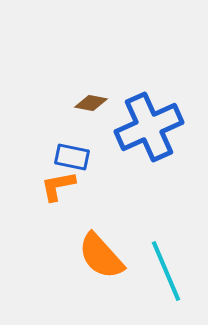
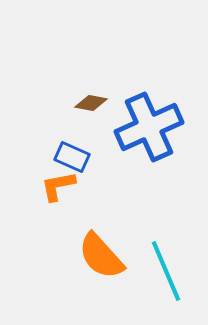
blue rectangle: rotated 12 degrees clockwise
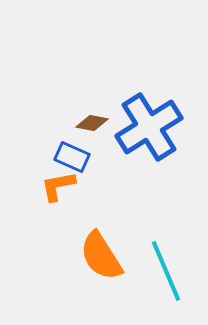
brown diamond: moved 1 px right, 20 px down
blue cross: rotated 8 degrees counterclockwise
orange semicircle: rotated 10 degrees clockwise
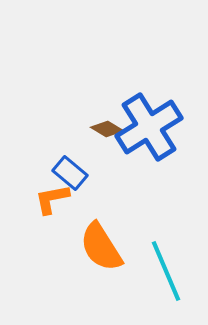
brown diamond: moved 15 px right, 6 px down; rotated 20 degrees clockwise
blue rectangle: moved 2 px left, 16 px down; rotated 16 degrees clockwise
orange L-shape: moved 6 px left, 13 px down
orange semicircle: moved 9 px up
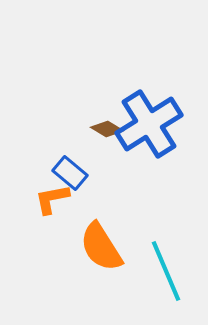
blue cross: moved 3 px up
